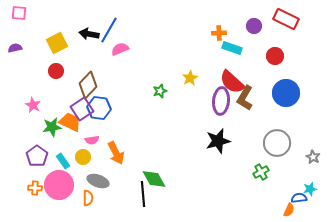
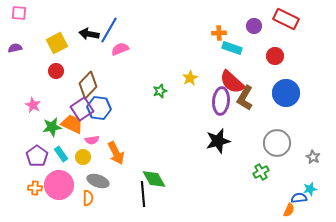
orange trapezoid at (70, 122): moved 2 px right, 2 px down
cyan rectangle at (63, 161): moved 2 px left, 7 px up
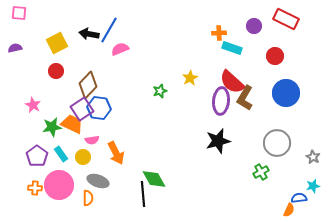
cyan star at (310, 189): moved 3 px right, 3 px up
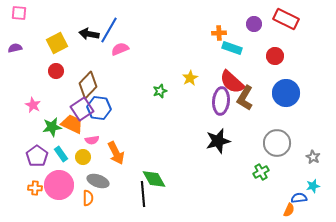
purple circle at (254, 26): moved 2 px up
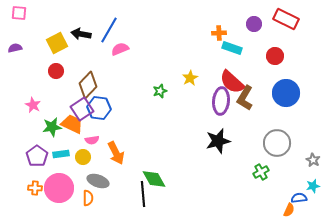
black arrow at (89, 34): moved 8 px left
cyan rectangle at (61, 154): rotated 63 degrees counterclockwise
gray star at (313, 157): moved 3 px down
pink circle at (59, 185): moved 3 px down
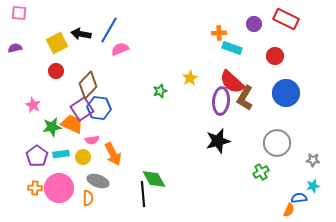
orange arrow at (116, 153): moved 3 px left, 1 px down
gray star at (313, 160): rotated 24 degrees counterclockwise
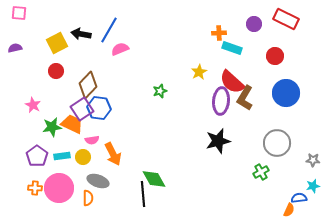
yellow star at (190, 78): moved 9 px right, 6 px up
cyan rectangle at (61, 154): moved 1 px right, 2 px down
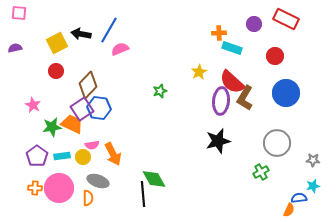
pink semicircle at (92, 140): moved 5 px down
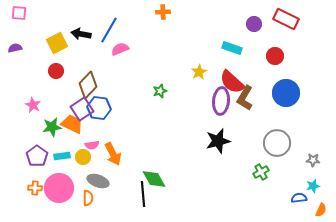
orange cross at (219, 33): moved 56 px left, 21 px up
orange semicircle at (289, 210): moved 32 px right
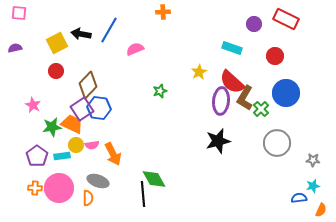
pink semicircle at (120, 49): moved 15 px right
yellow circle at (83, 157): moved 7 px left, 12 px up
green cross at (261, 172): moved 63 px up; rotated 14 degrees counterclockwise
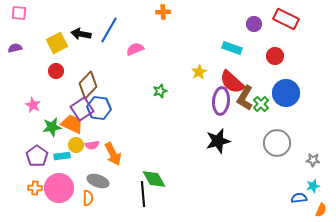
green cross at (261, 109): moved 5 px up
